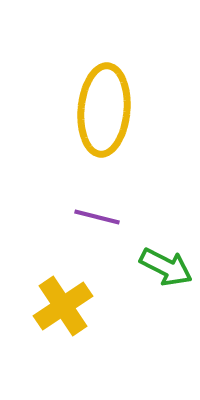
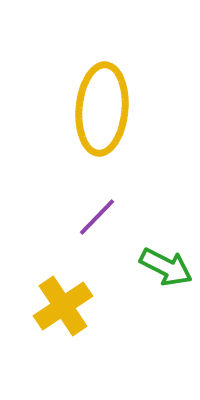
yellow ellipse: moved 2 px left, 1 px up
purple line: rotated 60 degrees counterclockwise
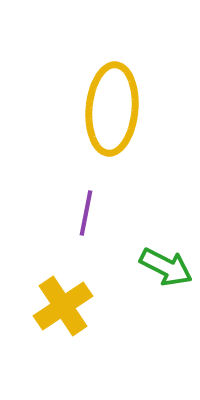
yellow ellipse: moved 10 px right
purple line: moved 11 px left, 4 px up; rotated 33 degrees counterclockwise
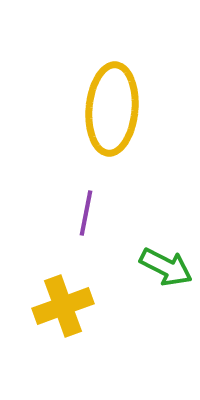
yellow cross: rotated 14 degrees clockwise
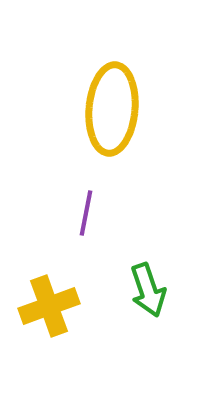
green arrow: moved 18 px left, 23 px down; rotated 44 degrees clockwise
yellow cross: moved 14 px left
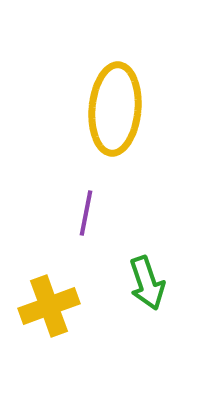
yellow ellipse: moved 3 px right
green arrow: moved 1 px left, 7 px up
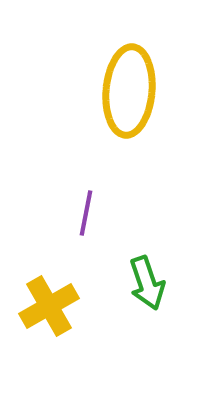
yellow ellipse: moved 14 px right, 18 px up
yellow cross: rotated 10 degrees counterclockwise
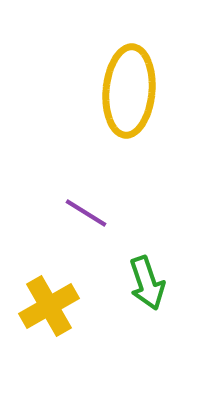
purple line: rotated 69 degrees counterclockwise
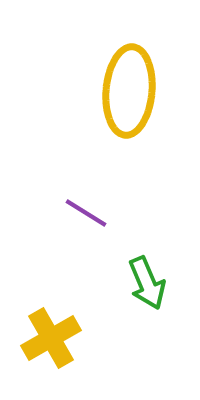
green arrow: rotated 4 degrees counterclockwise
yellow cross: moved 2 px right, 32 px down
